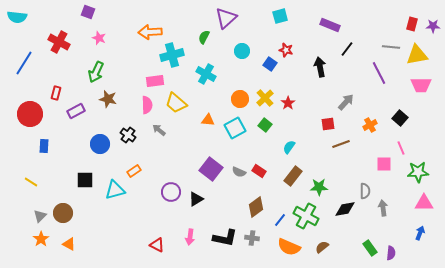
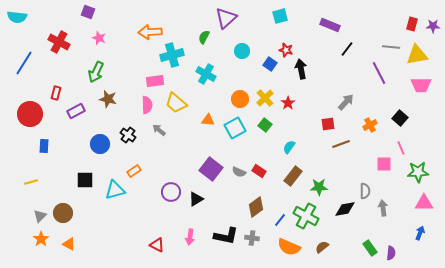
black arrow at (320, 67): moved 19 px left, 2 px down
yellow line at (31, 182): rotated 48 degrees counterclockwise
black L-shape at (225, 238): moved 1 px right, 2 px up
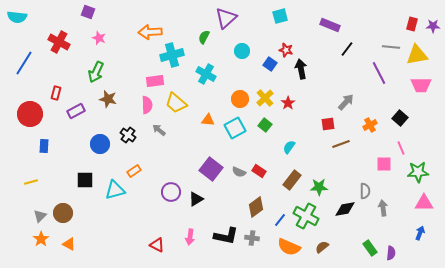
brown rectangle at (293, 176): moved 1 px left, 4 px down
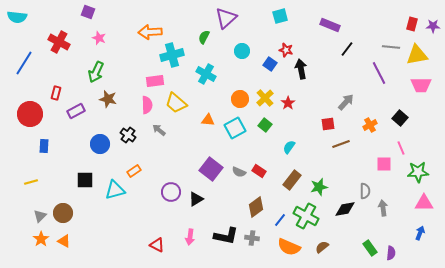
green star at (319, 187): rotated 12 degrees counterclockwise
orange triangle at (69, 244): moved 5 px left, 3 px up
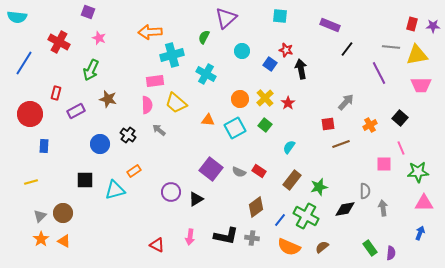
cyan square at (280, 16): rotated 21 degrees clockwise
green arrow at (96, 72): moved 5 px left, 2 px up
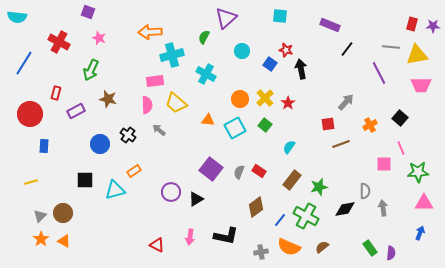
gray semicircle at (239, 172): rotated 88 degrees clockwise
gray cross at (252, 238): moved 9 px right, 14 px down; rotated 16 degrees counterclockwise
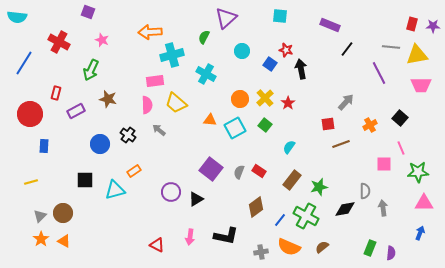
pink star at (99, 38): moved 3 px right, 2 px down
orange triangle at (208, 120): moved 2 px right
green rectangle at (370, 248): rotated 56 degrees clockwise
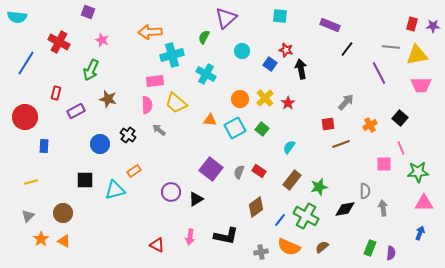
blue line at (24, 63): moved 2 px right
red circle at (30, 114): moved 5 px left, 3 px down
green square at (265, 125): moved 3 px left, 4 px down
gray triangle at (40, 216): moved 12 px left
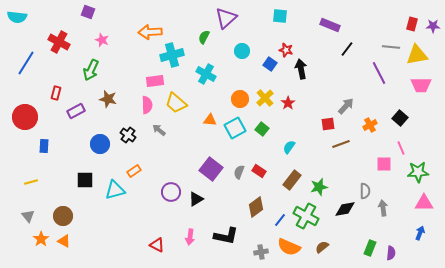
gray arrow at (346, 102): moved 4 px down
brown circle at (63, 213): moved 3 px down
gray triangle at (28, 216): rotated 24 degrees counterclockwise
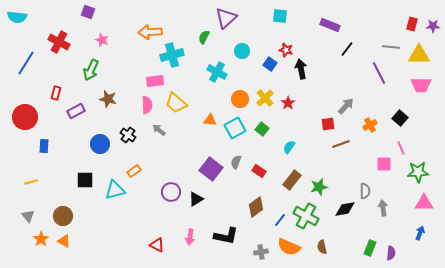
yellow triangle at (417, 55): moved 2 px right; rotated 10 degrees clockwise
cyan cross at (206, 74): moved 11 px right, 2 px up
gray semicircle at (239, 172): moved 3 px left, 10 px up
brown semicircle at (322, 247): rotated 64 degrees counterclockwise
